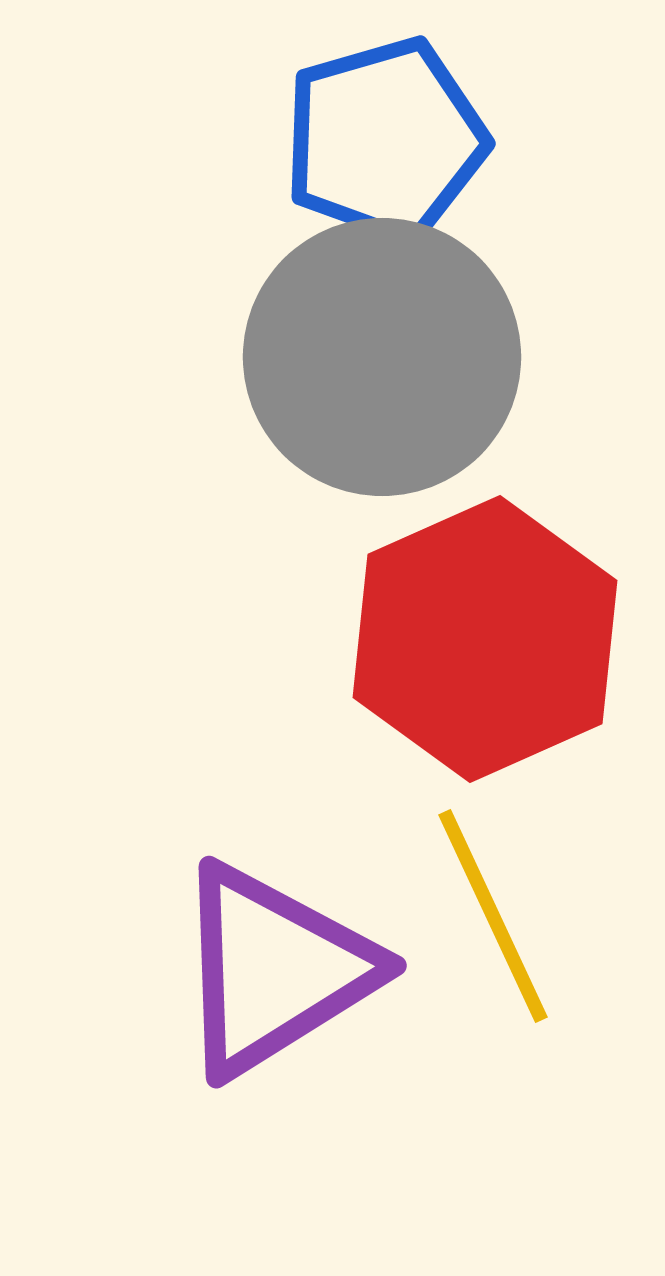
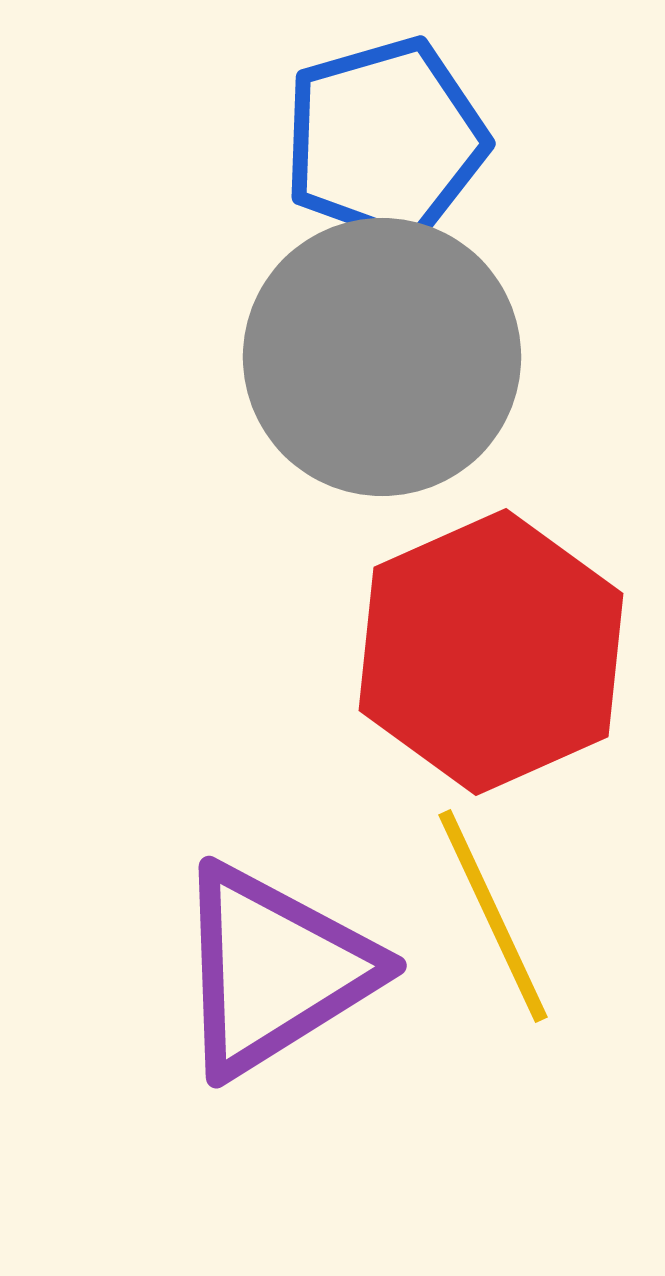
red hexagon: moved 6 px right, 13 px down
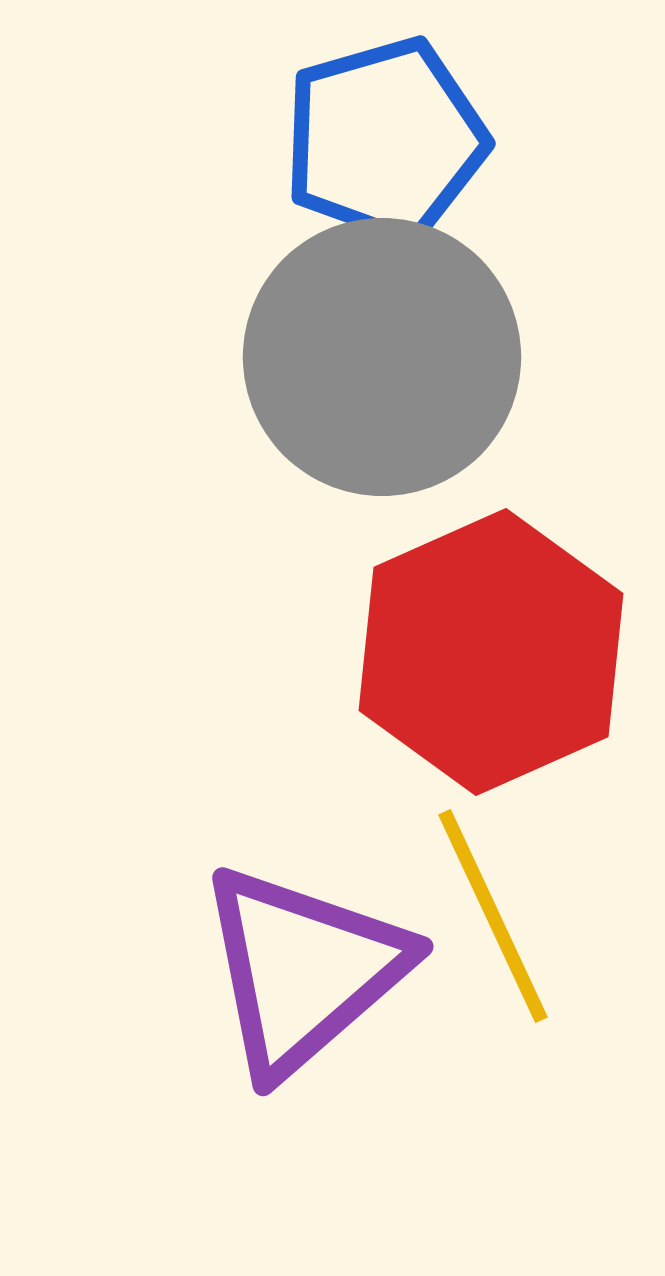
purple triangle: moved 29 px right; rotated 9 degrees counterclockwise
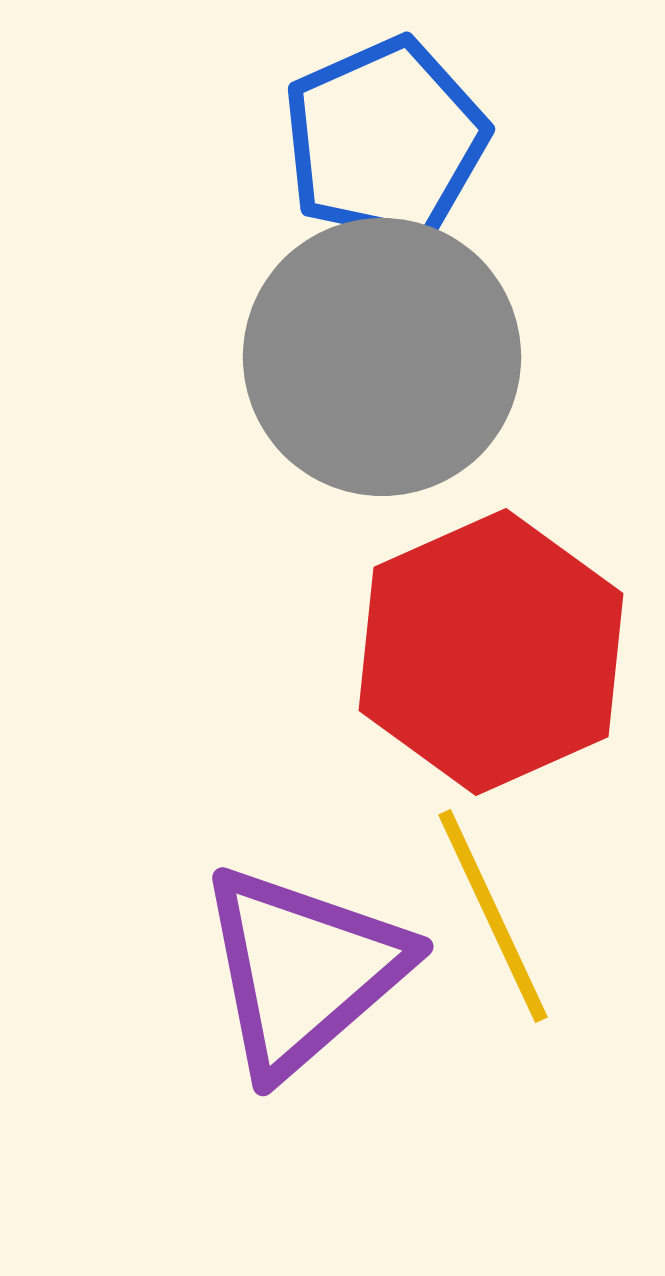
blue pentagon: rotated 8 degrees counterclockwise
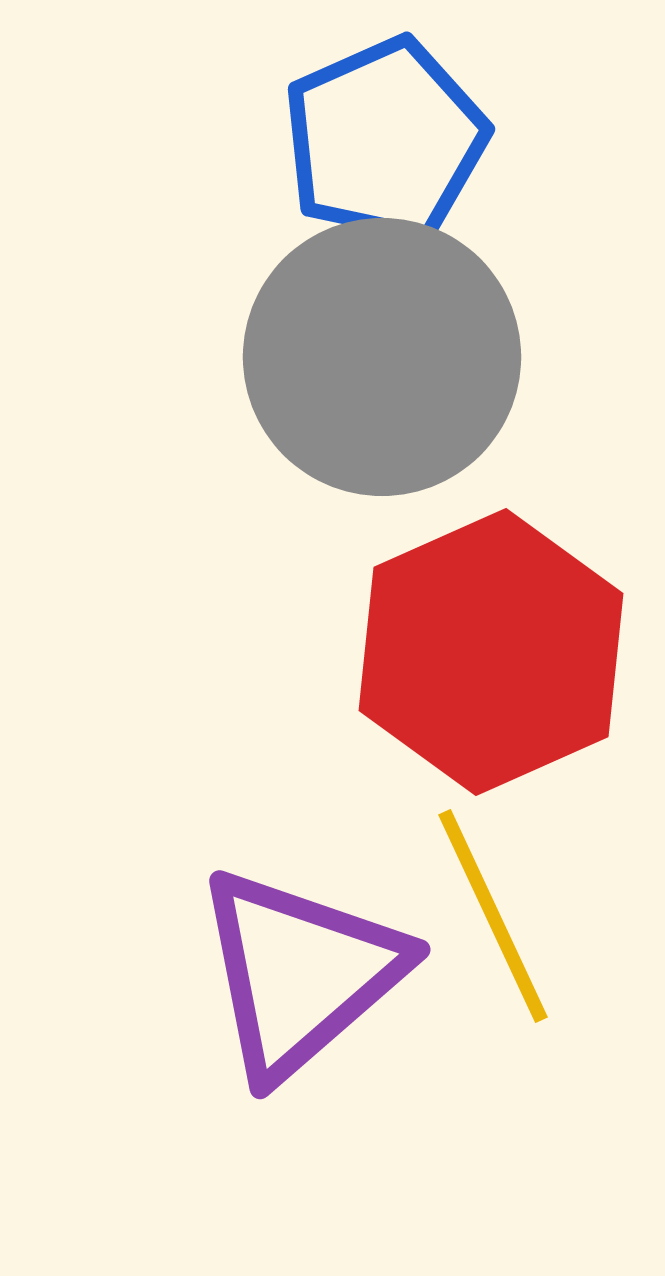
purple triangle: moved 3 px left, 3 px down
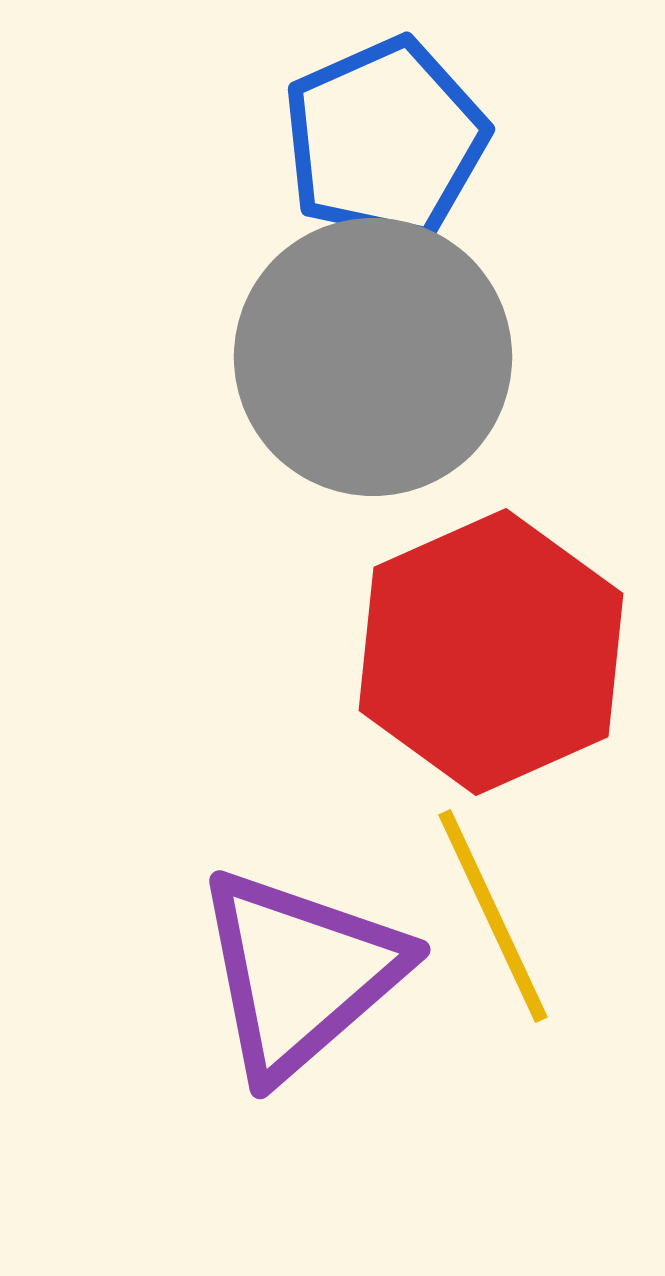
gray circle: moved 9 px left
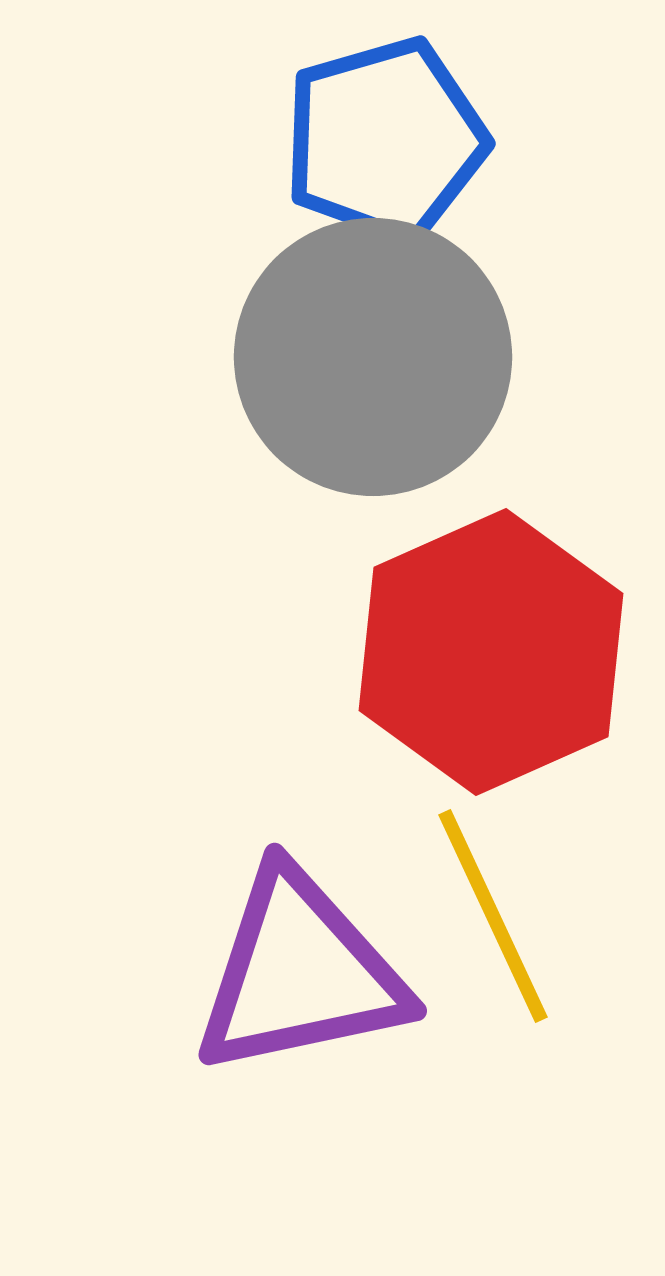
blue pentagon: rotated 8 degrees clockwise
purple triangle: rotated 29 degrees clockwise
